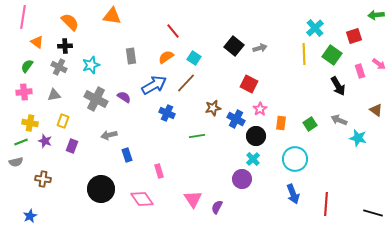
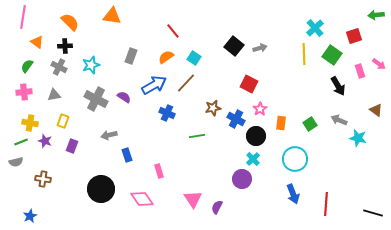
gray rectangle at (131, 56): rotated 28 degrees clockwise
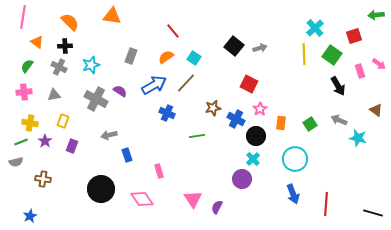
purple semicircle at (124, 97): moved 4 px left, 6 px up
purple star at (45, 141): rotated 16 degrees clockwise
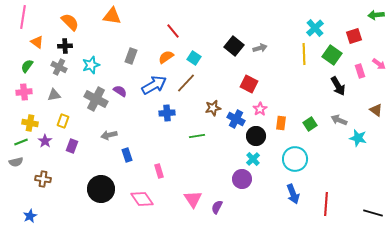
blue cross at (167, 113): rotated 28 degrees counterclockwise
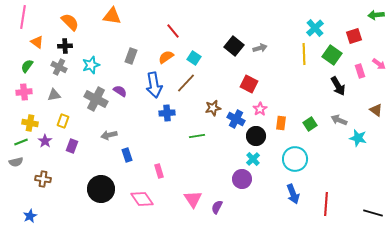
blue arrow at (154, 85): rotated 110 degrees clockwise
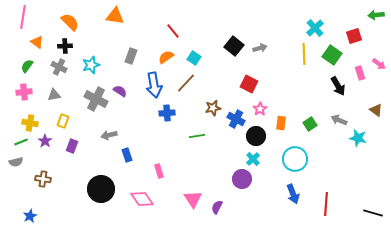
orange triangle at (112, 16): moved 3 px right
pink rectangle at (360, 71): moved 2 px down
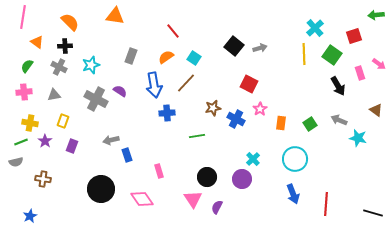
gray arrow at (109, 135): moved 2 px right, 5 px down
black circle at (256, 136): moved 49 px left, 41 px down
